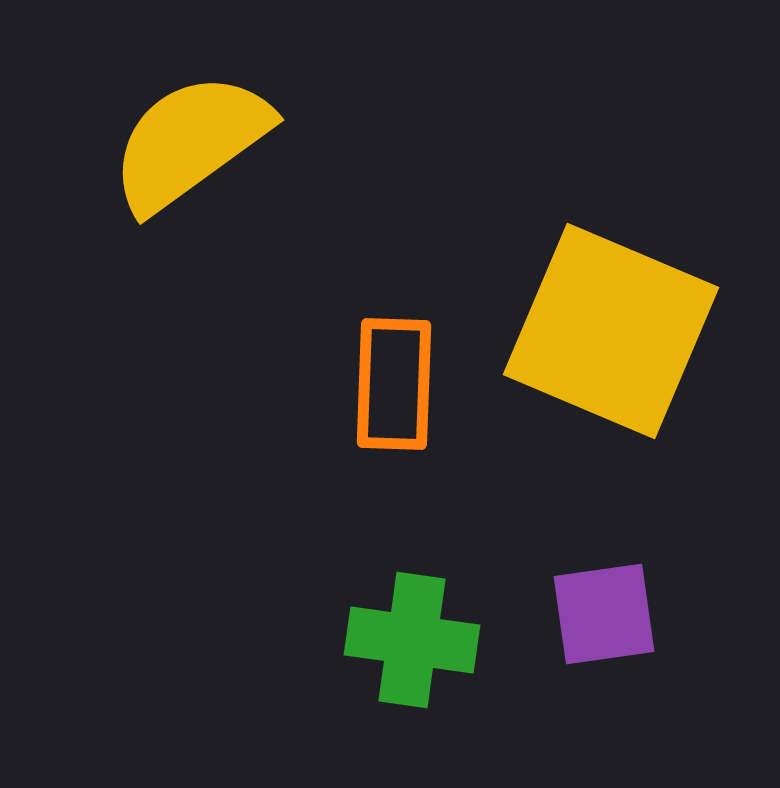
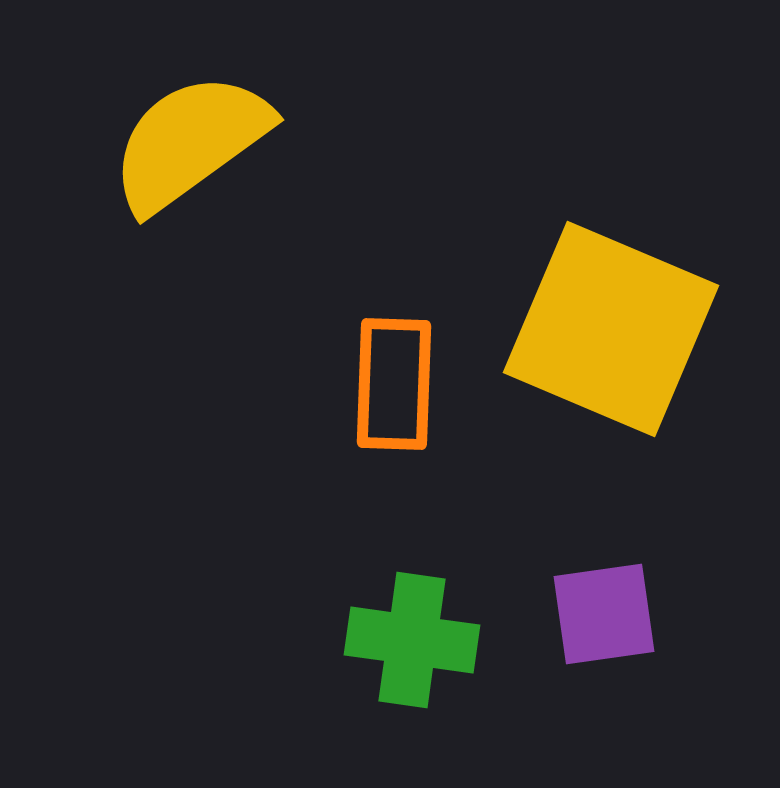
yellow square: moved 2 px up
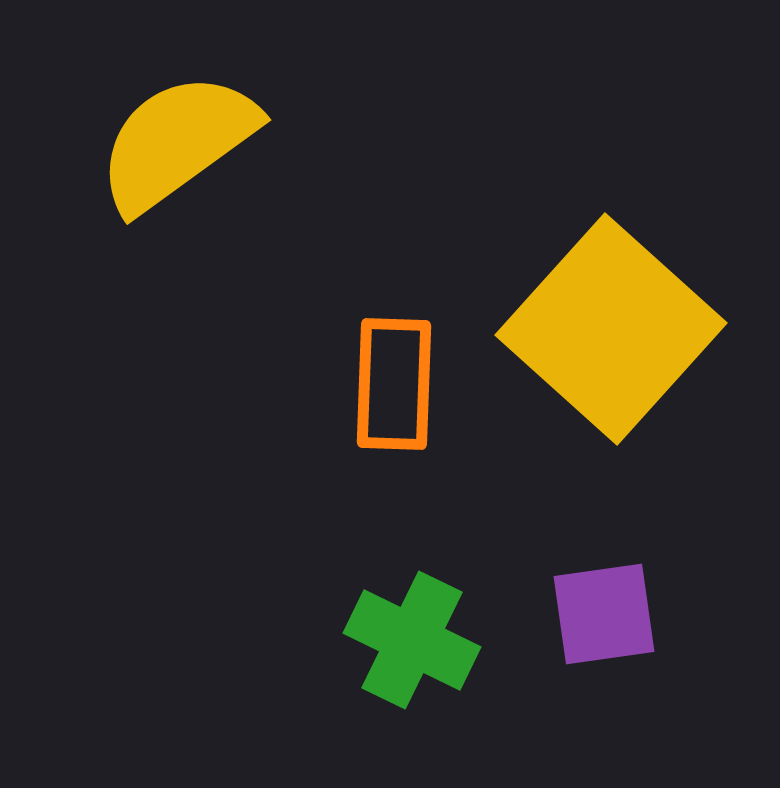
yellow semicircle: moved 13 px left
yellow square: rotated 19 degrees clockwise
green cross: rotated 18 degrees clockwise
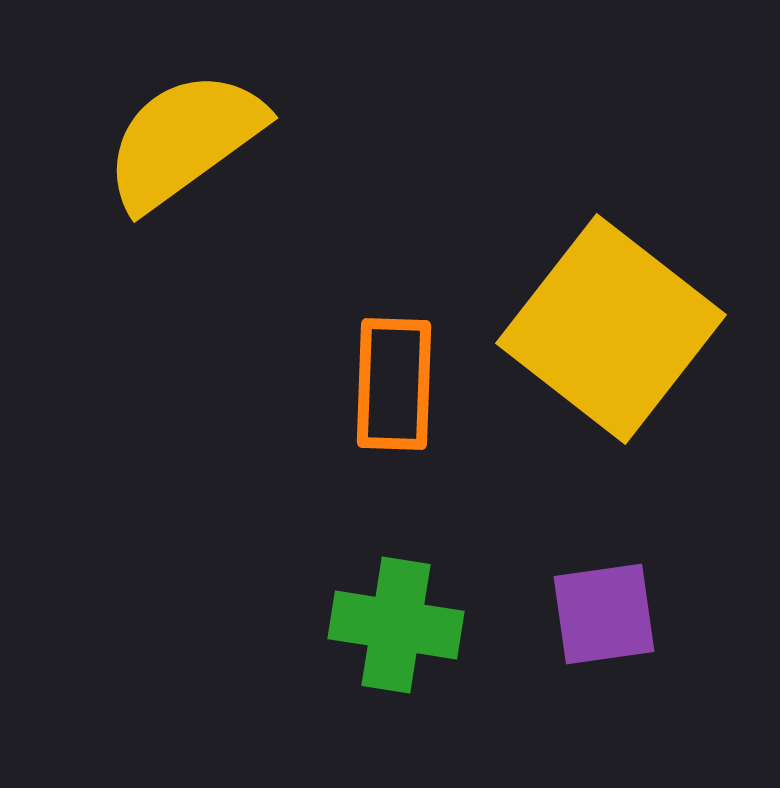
yellow semicircle: moved 7 px right, 2 px up
yellow square: rotated 4 degrees counterclockwise
green cross: moved 16 px left, 15 px up; rotated 17 degrees counterclockwise
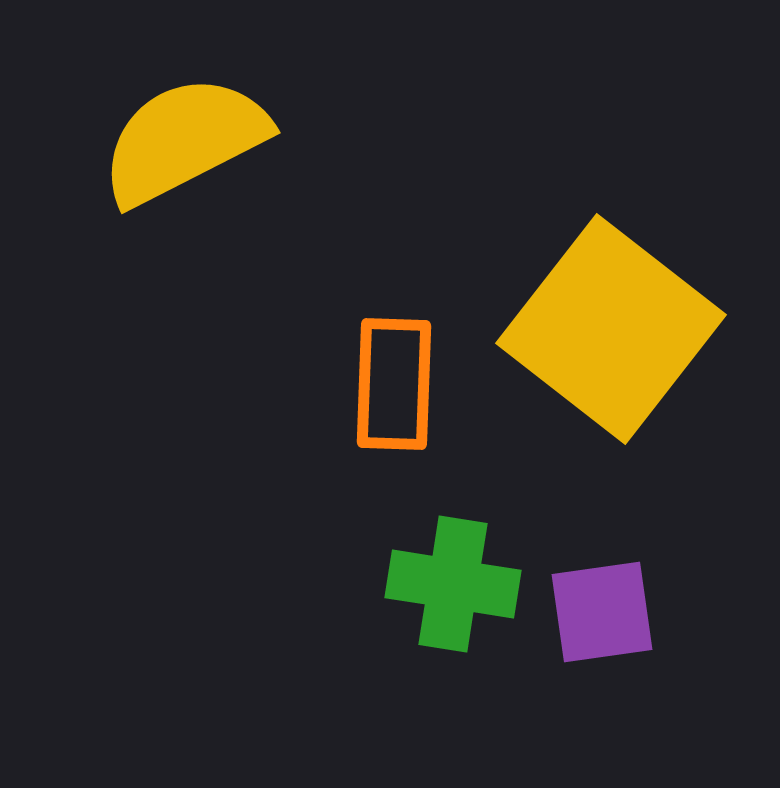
yellow semicircle: rotated 9 degrees clockwise
purple square: moved 2 px left, 2 px up
green cross: moved 57 px right, 41 px up
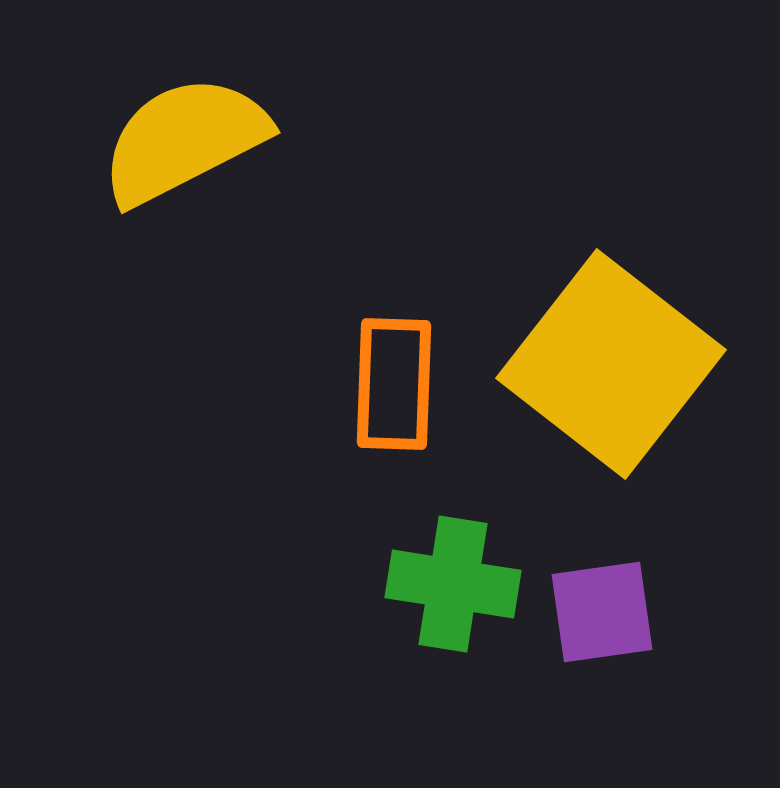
yellow square: moved 35 px down
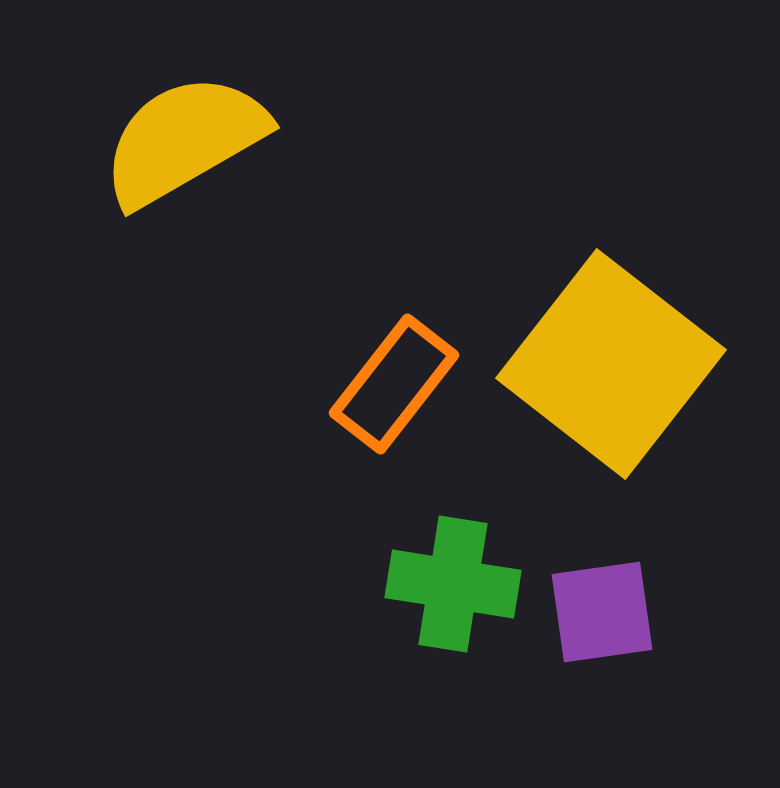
yellow semicircle: rotated 3 degrees counterclockwise
orange rectangle: rotated 36 degrees clockwise
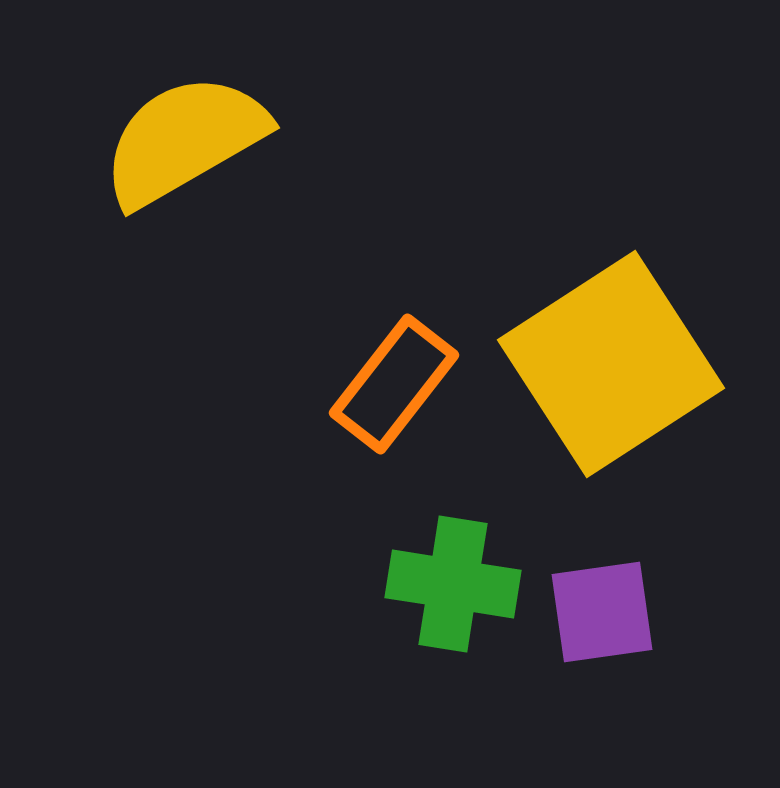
yellow square: rotated 19 degrees clockwise
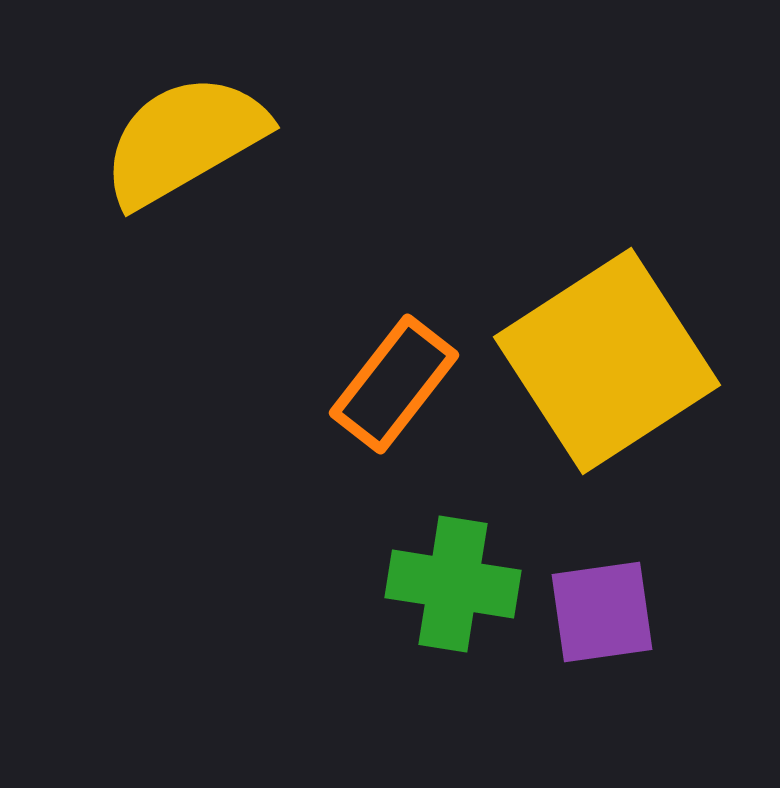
yellow square: moved 4 px left, 3 px up
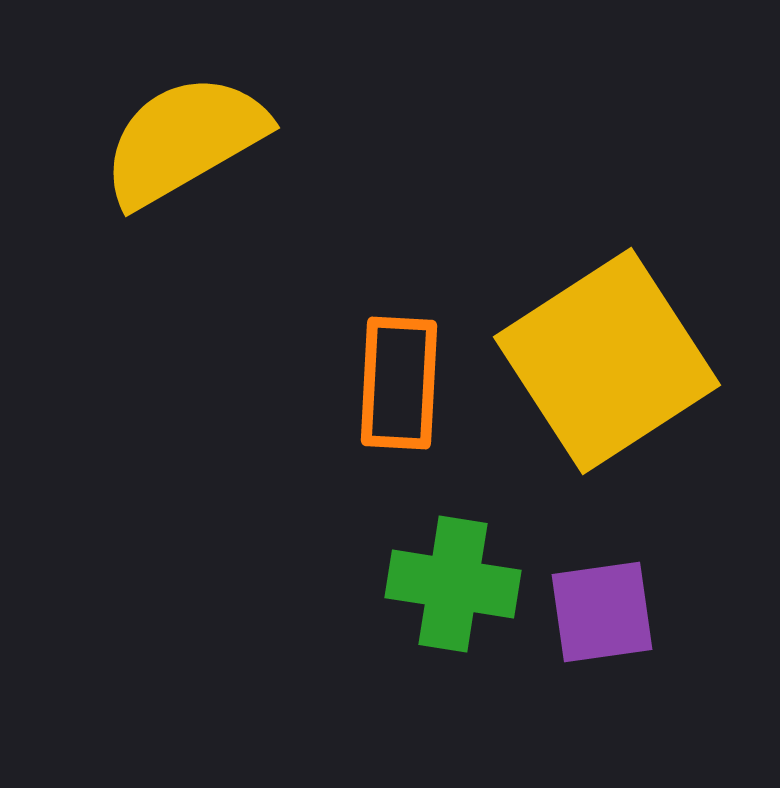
orange rectangle: moved 5 px right, 1 px up; rotated 35 degrees counterclockwise
